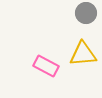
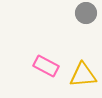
yellow triangle: moved 21 px down
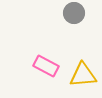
gray circle: moved 12 px left
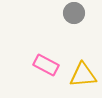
pink rectangle: moved 1 px up
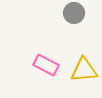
yellow triangle: moved 1 px right, 5 px up
